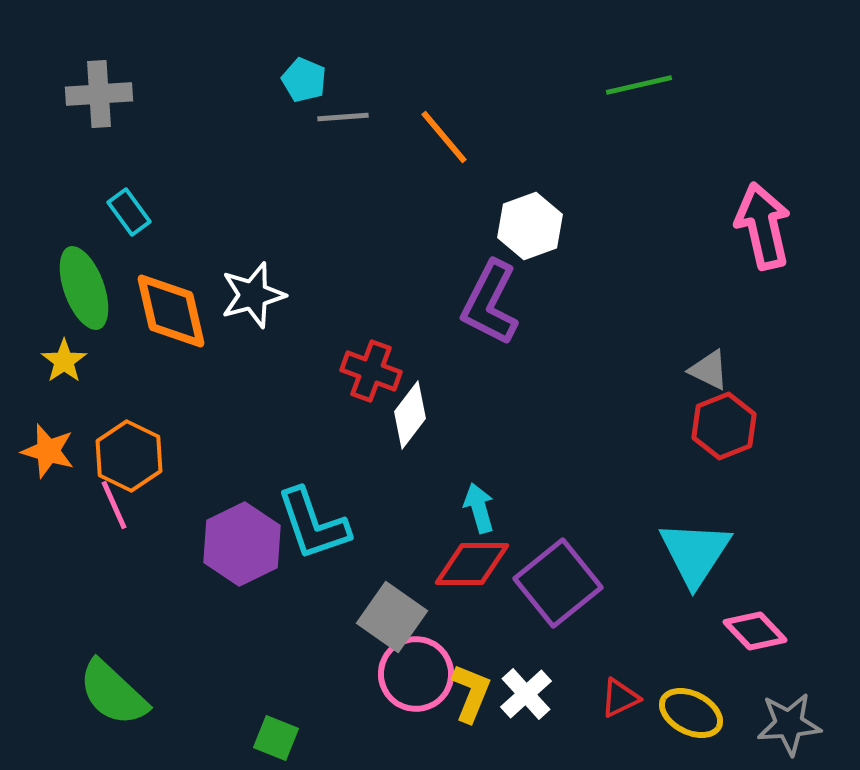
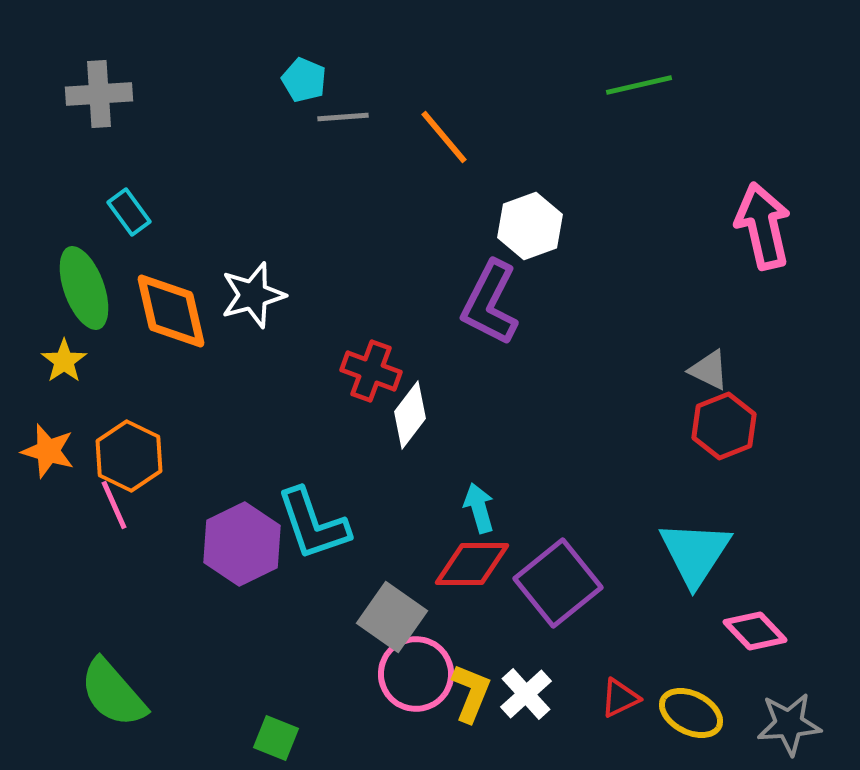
green semicircle: rotated 6 degrees clockwise
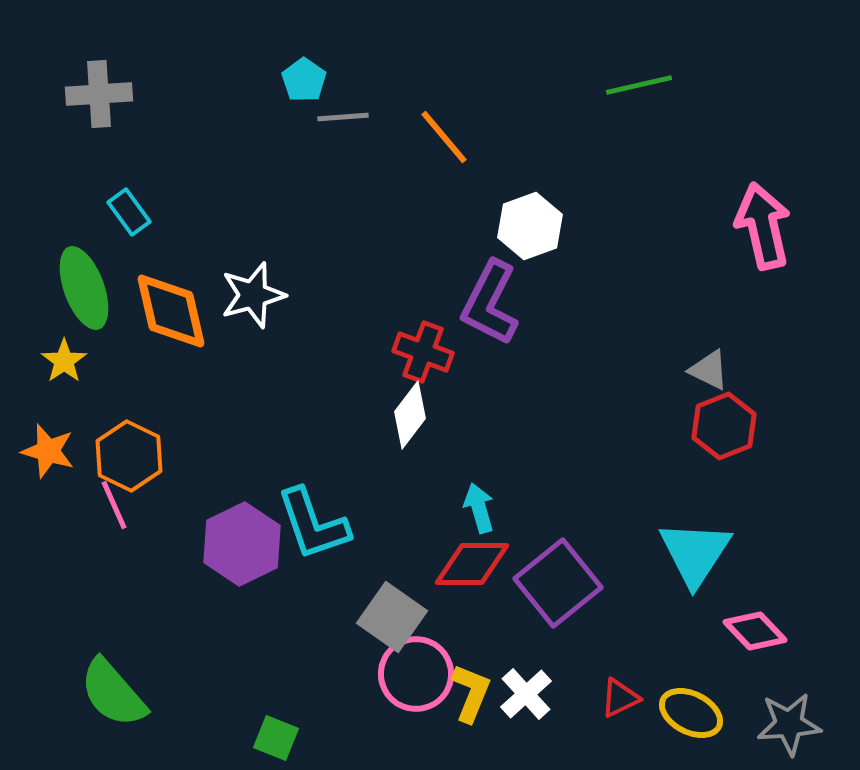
cyan pentagon: rotated 12 degrees clockwise
red cross: moved 52 px right, 19 px up
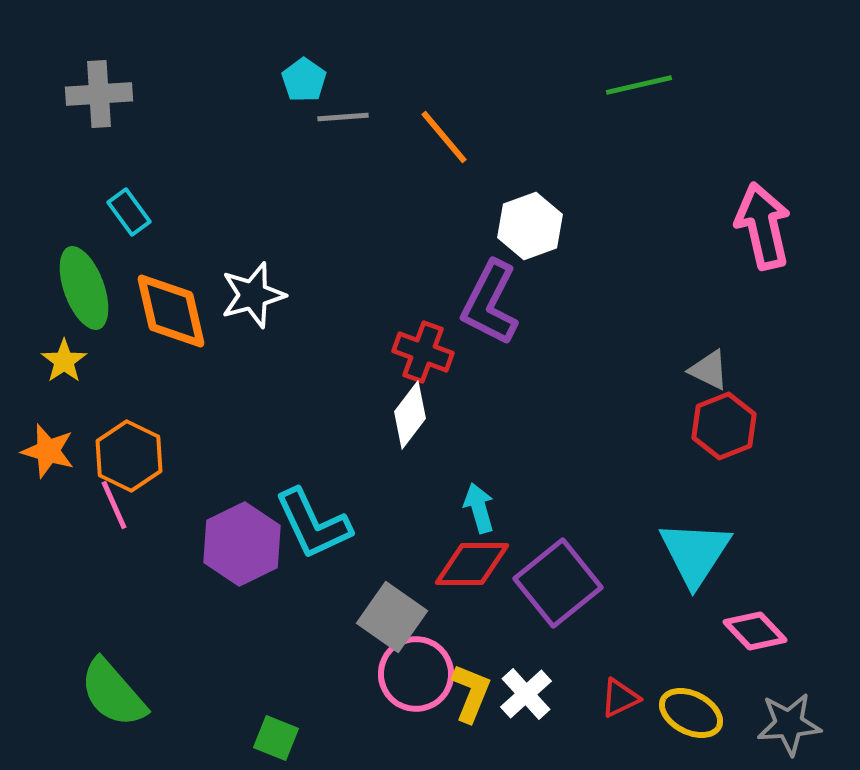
cyan L-shape: rotated 6 degrees counterclockwise
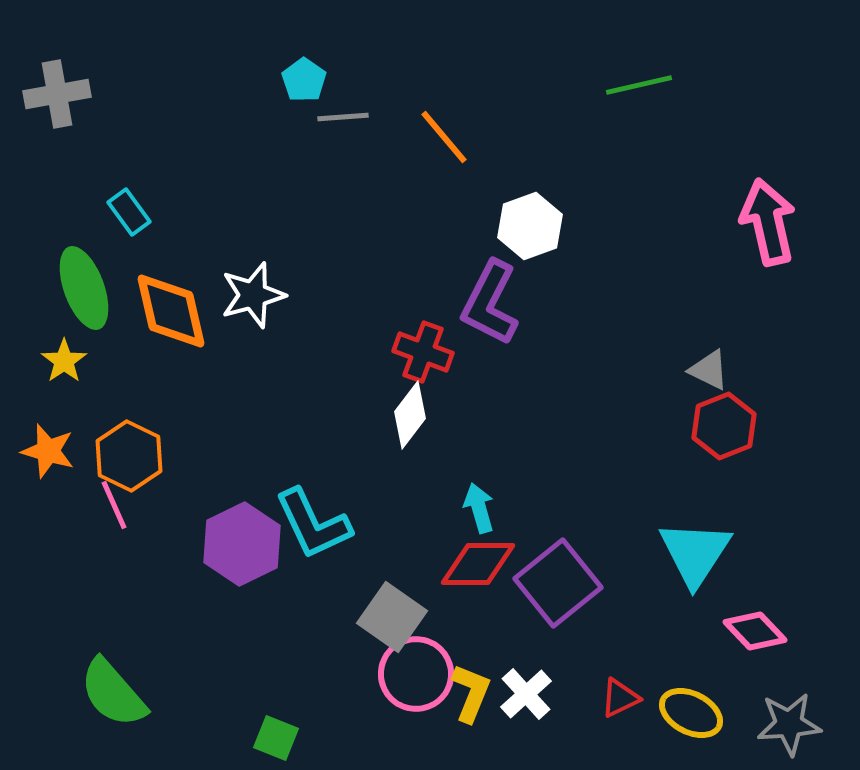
gray cross: moved 42 px left; rotated 6 degrees counterclockwise
pink arrow: moved 5 px right, 4 px up
red diamond: moved 6 px right
